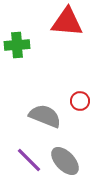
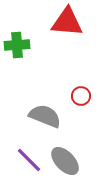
red circle: moved 1 px right, 5 px up
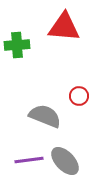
red triangle: moved 3 px left, 5 px down
red circle: moved 2 px left
purple line: rotated 52 degrees counterclockwise
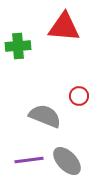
green cross: moved 1 px right, 1 px down
gray ellipse: moved 2 px right
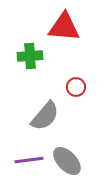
green cross: moved 12 px right, 10 px down
red circle: moved 3 px left, 9 px up
gray semicircle: rotated 108 degrees clockwise
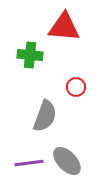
green cross: moved 1 px up; rotated 10 degrees clockwise
gray semicircle: rotated 20 degrees counterclockwise
purple line: moved 3 px down
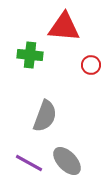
red circle: moved 15 px right, 22 px up
purple line: rotated 36 degrees clockwise
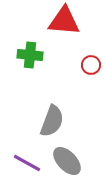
red triangle: moved 6 px up
gray semicircle: moved 7 px right, 5 px down
purple line: moved 2 px left
